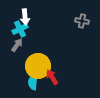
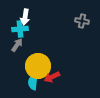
white arrow: rotated 14 degrees clockwise
cyan cross: rotated 21 degrees clockwise
red arrow: rotated 84 degrees counterclockwise
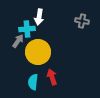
white arrow: moved 14 px right
cyan cross: moved 7 px right
gray arrow: moved 1 px right, 4 px up
yellow circle: moved 14 px up
red arrow: rotated 98 degrees clockwise
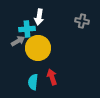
gray arrow: rotated 24 degrees clockwise
yellow circle: moved 4 px up
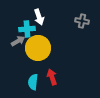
white arrow: rotated 28 degrees counterclockwise
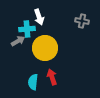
yellow circle: moved 7 px right
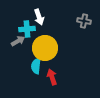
gray cross: moved 2 px right
cyan semicircle: moved 3 px right, 16 px up
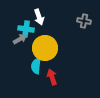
cyan cross: moved 1 px left; rotated 14 degrees clockwise
gray arrow: moved 2 px right, 2 px up
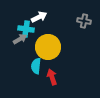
white arrow: rotated 98 degrees counterclockwise
yellow circle: moved 3 px right, 1 px up
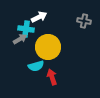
cyan semicircle: rotated 112 degrees counterclockwise
